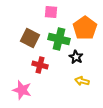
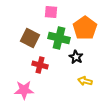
green cross: moved 1 px up
yellow arrow: moved 3 px right
pink star: moved 2 px right; rotated 18 degrees counterclockwise
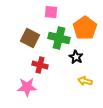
pink star: moved 3 px right, 3 px up
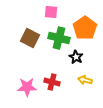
red cross: moved 12 px right, 17 px down
yellow arrow: moved 1 px up
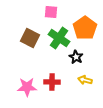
green cross: rotated 20 degrees clockwise
red cross: rotated 14 degrees counterclockwise
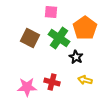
red cross: rotated 14 degrees clockwise
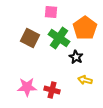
red cross: moved 8 px down
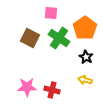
pink square: moved 1 px down
black star: moved 10 px right
